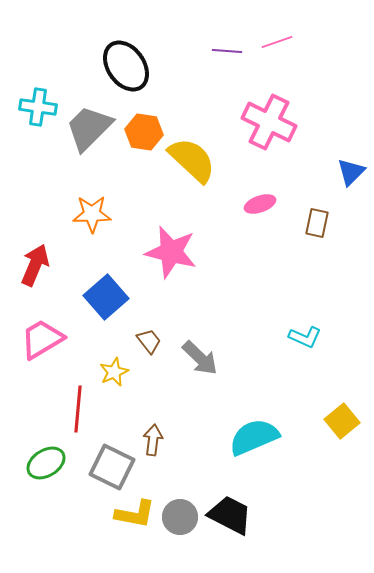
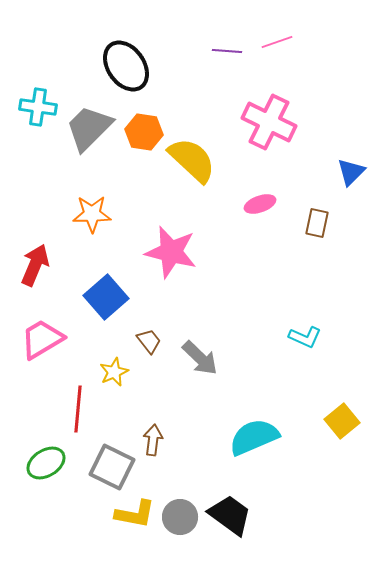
black trapezoid: rotated 9 degrees clockwise
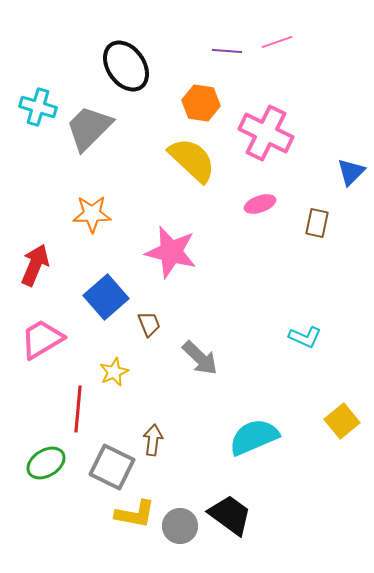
cyan cross: rotated 9 degrees clockwise
pink cross: moved 3 px left, 11 px down
orange hexagon: moved 57 px right, 29 px up
brown trapezoid: moved 17 px up; rotated 16 degrees clockwise
gray circle: moved 9 px down
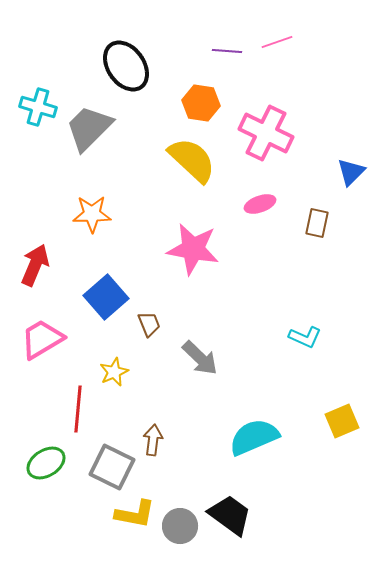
pink star: moved 22 px right, 3 px up; rotated 4 degrees counterclockwise
yellow square: rotated 16 degrees clockwise
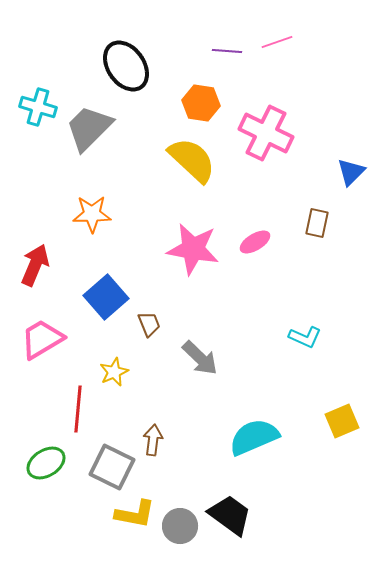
pink ellipse: moved 5 px left, 38 px down; rotated 12 degrees counterclockwise
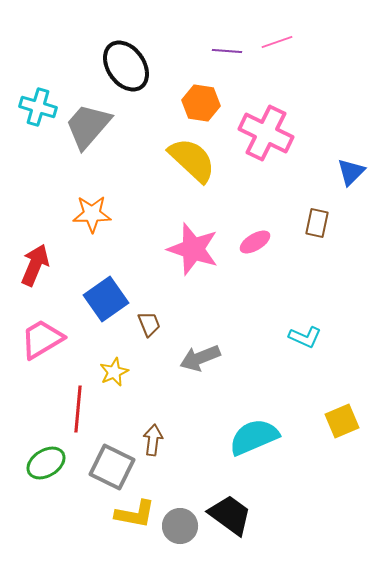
gray trapezoid: moved 1 px left, 2 px up; rotated 4 degrees counterclockwise
pink star: rotated 8 degrees clockwise
blue square: moved 2 px down; rotated 6 degrees clockwise
gray arrow: rotated 114 degrees clockwise
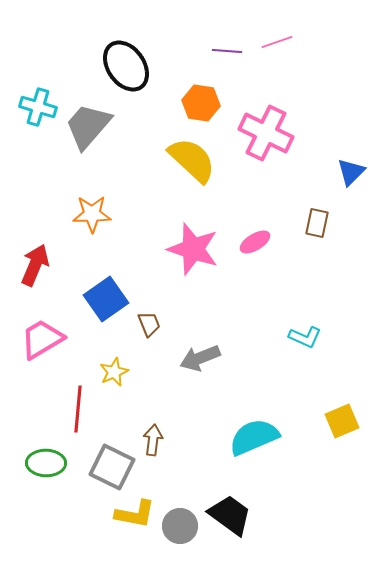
green ellipse: rotated 33 degrees clockwise
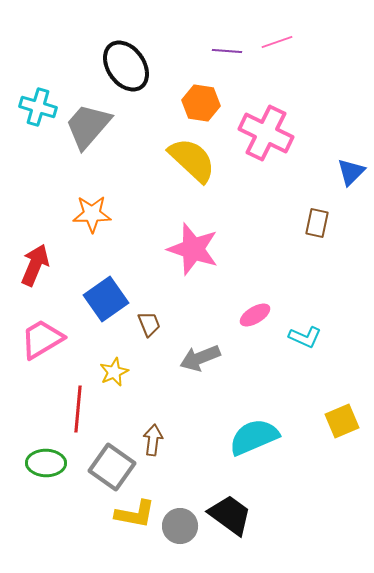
pink ellipse: moved 73 px down
gray square: rotated 9 degrees clockwise
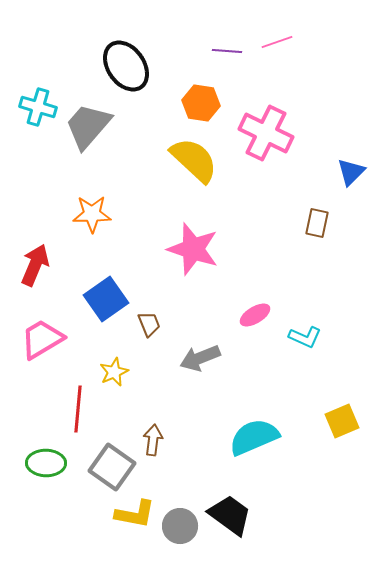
yellow semicircle: moved 2 px right
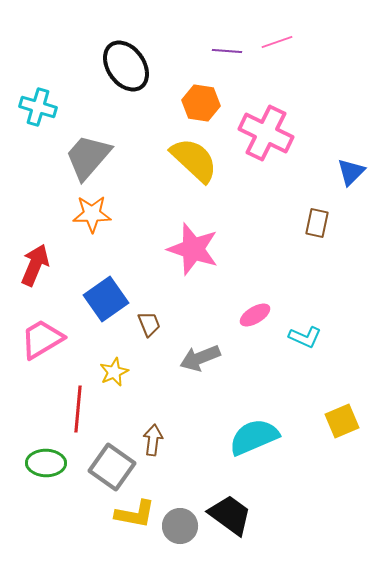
gray trapezoid: moved 31 px down
